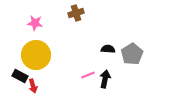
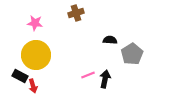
black semicircle: moved 2 px right, 9 px up
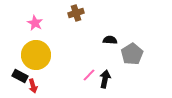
pink star: rotated 21 degrees clockwise
pink line: moved 1 px right; rotated 24 degrees counterclockwise
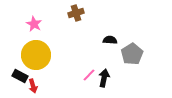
pink star: moved 1 px left, 1 px down
black arrow: moved 1 px left, 1 px up
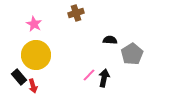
black rectangle: moved 1 px left, 1 px down; rotated 21 degrees clockwise
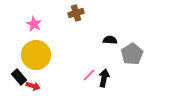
red arrow: rotated 56 degrees counterclockwise
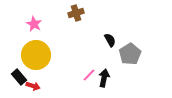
black semicircle: rotated 56 degrees clockwise
gray pentagon: moved 2 px left
